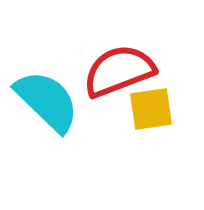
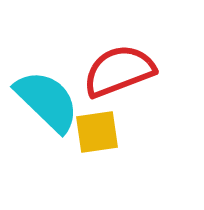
yellow square: moved 54 px left, 23 px down
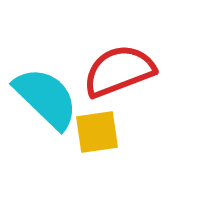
cyan semicircle: moved 1 px left, 3 px up
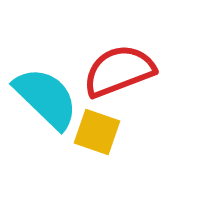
yellow square: rotated 27 degrees clockwise
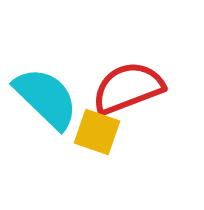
red semicircle: moved 9 px right, 17 px down
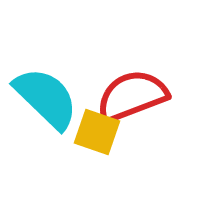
red semicircle: moved 4 px right, 8 px down
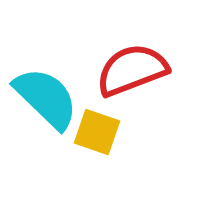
red semicircle: moved 26 px up
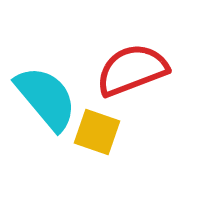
cyan semicircle: rotated 6 degrees clockwise
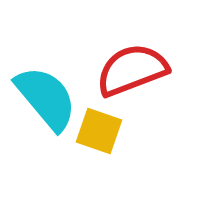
yellow square: moved 2 px right, 1 px up
